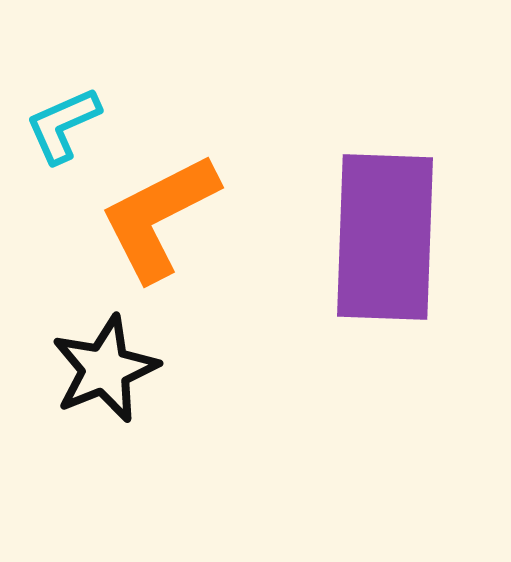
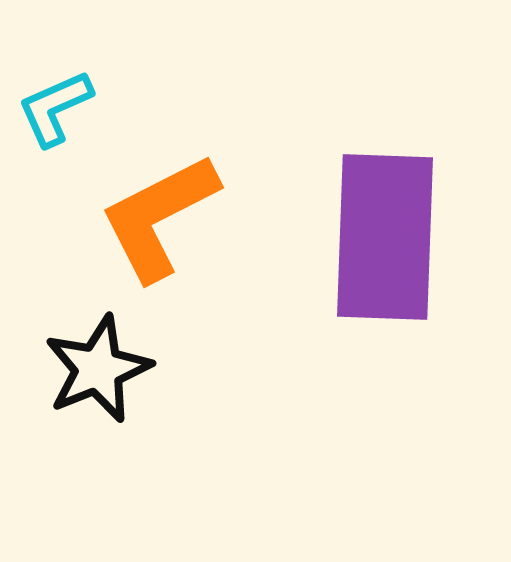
cyan L-shape: moved 8 px left, 17 px up
black star: moved 7 px left
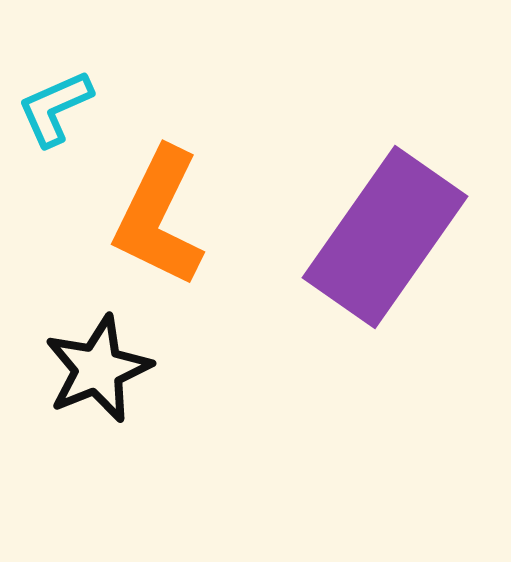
orange L-shape: rotated 37 degrees counterclockwise
purple rectangle: rotated 33 degrees clockwise
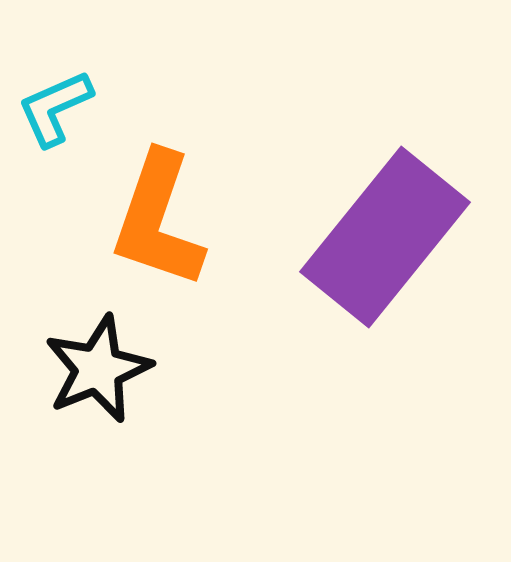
orange L-shape: moved 1 px left, 3 px down; rotated 7 degrees counterclockwise
purple rectangle: rotated 4 degrees clockwise
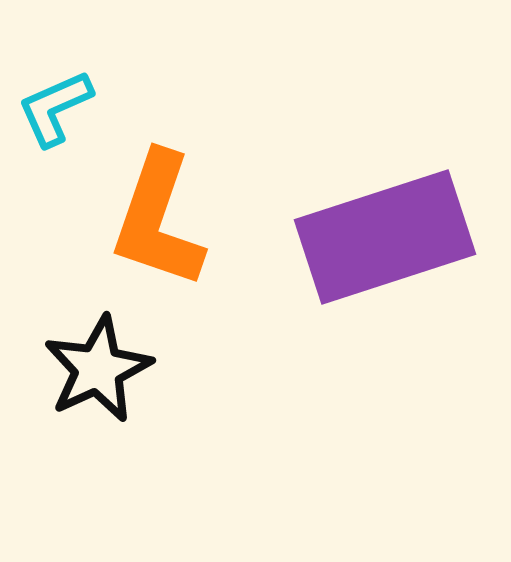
purple rectangle: rotated 33 degrees clockwise
black star: rotated 3 degrees counterclockwise
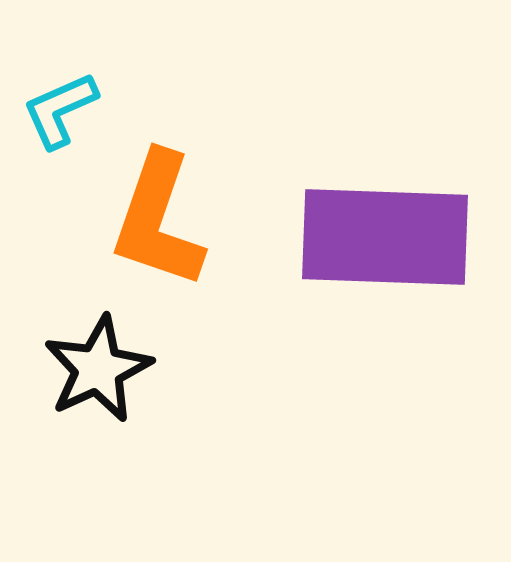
cyan L-shape: moved 5 px right, 2 px down
purple rectangle: rotated 20 degrees clockwise
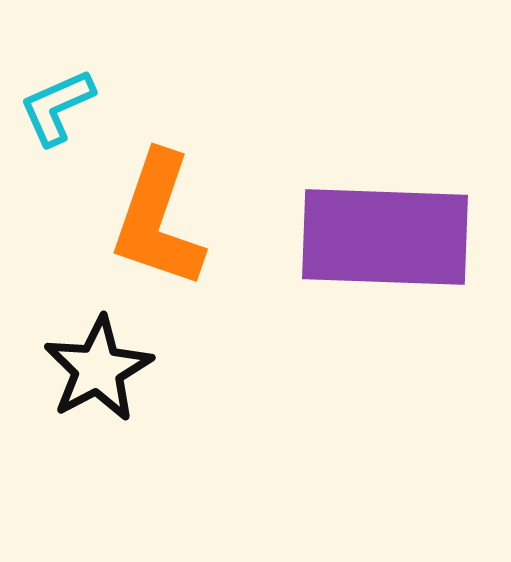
cyan L-shape: moved 3 px left, 3 px up
black star: rotated 3 degrees counterclockwise
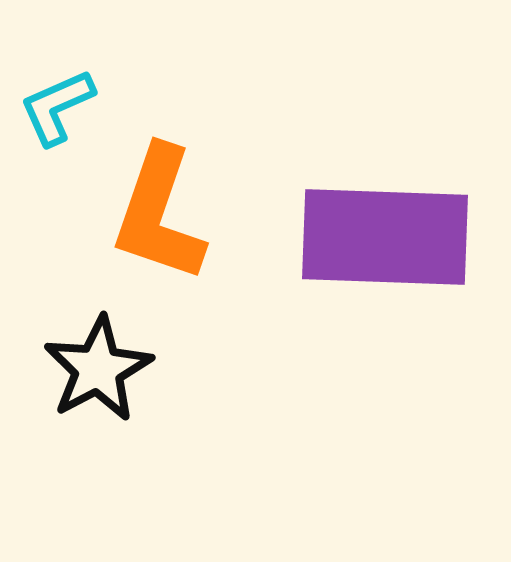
orange L-shape: moved 1 px right, 6 px up
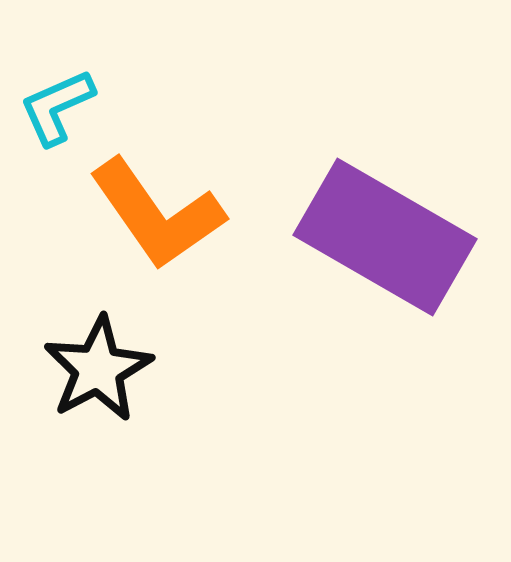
orange L-shape: moved 2 px left; rotated 54 degrees counterclockwise
purple rectangle: rotated 28 degrees clockwise
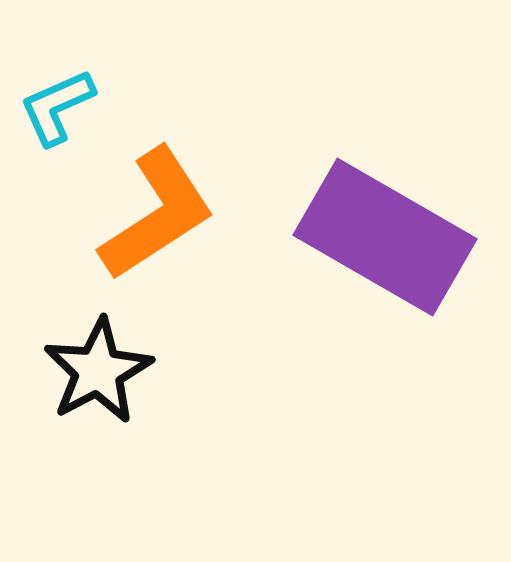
orange L-shape: rotated 88 degrees counterclockwise
black star: moved 2 px down
